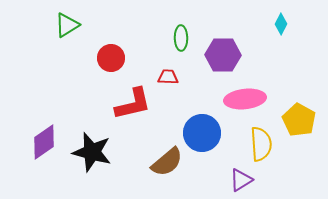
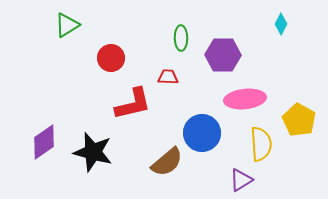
black star: moved 1 px right
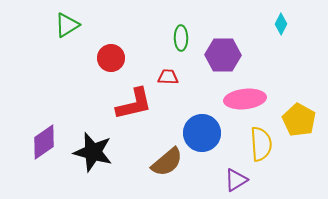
red L-shape: moved 1 px right
purple triangle: moved 5 px left
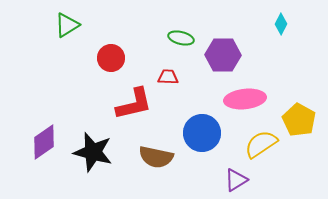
green ellipse: rotated 75 degrees counterclockwise
yellow semicircle: rotated 120 degrees counterclockwise
brown semicircle: moved 11 px left, 5 px up; rotated 52 degrees clockwise
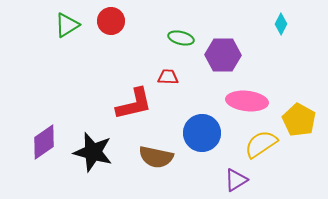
red circle: moved 37 px up
pink ellipse: moved 2 px right, 2 px down; rotated 12 degrees clockwise
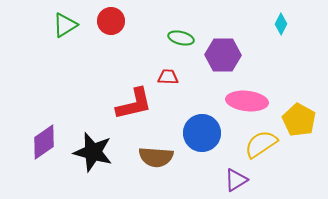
green triangle: moved 2 px left
brown semicircle: rotated 8 degrees counterclockwise
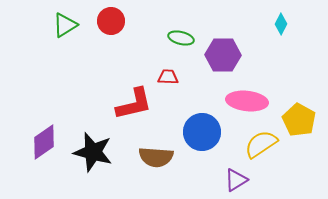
blue circle: moved 1 px up
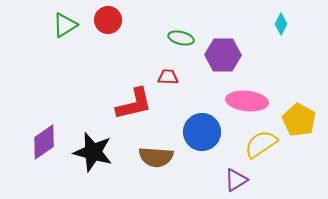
red circle: moved 3 px left, 1 px up
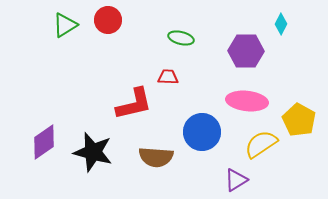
purple hexagon: moved 23 px right, 4 px up
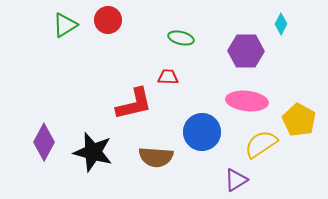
purple diamond: rotated 27 degrees counterclockwise
